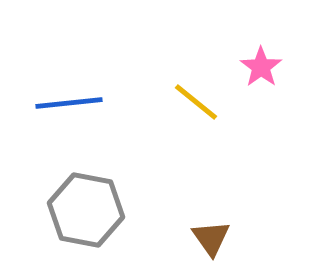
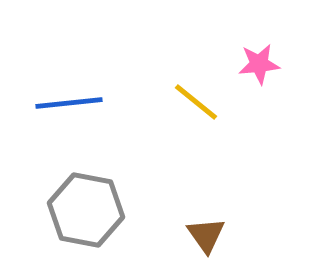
pink star: moved 2 px left, 3 px up; rotated 30 degrees clockwise
brown triangle: moved 5 px left, 3 px up
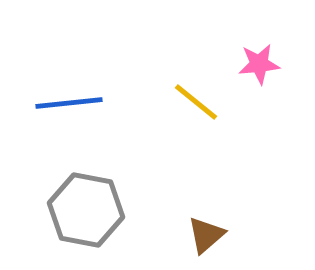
brown triangle: rotated 24 degrees clockwise
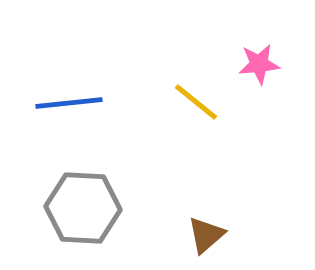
gray hexagon: moved 3 px left, 2 px up; rotated 8 degrees counterclockwise
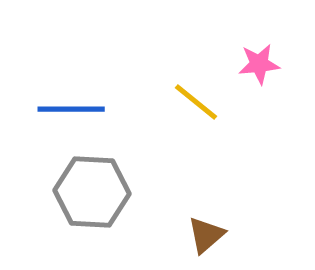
blue line: moved 2 px right, 6 px down; rotated 6 degrees clockwise
gray hexagon: moved 9 px right, 16 px up
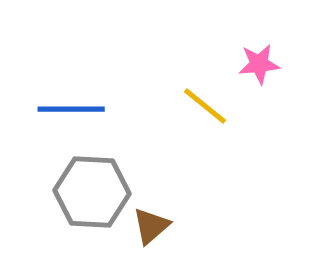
yellow line: moved 9 px right, 4 px down
brown triangle: moved 55 px left, 9 px up
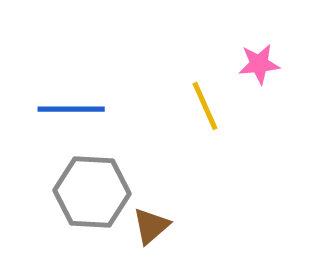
yellow line: rotated 27 degrees clockwise
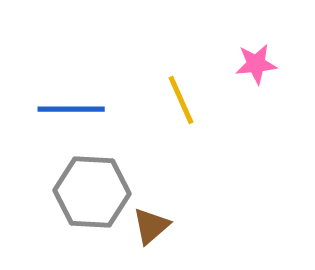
pink star: moved 3 px left
yellow line: moved 24 px left, 6 px up
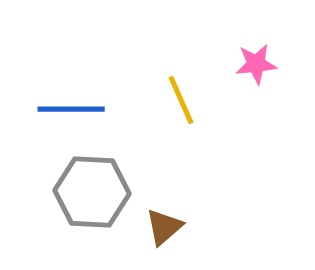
brown triangle: moved 13 px right, 1 px down
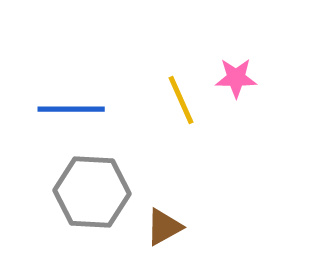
pink star: moved 20 px left, 14 px down; rotated 6 degrees clockwise
brown triangle: rotated 12 degrees clockwise
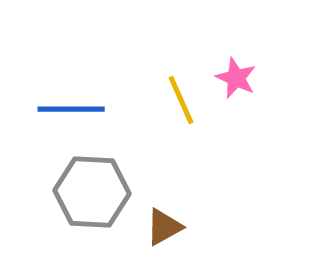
pink star: rotated 24 degrees clockwise
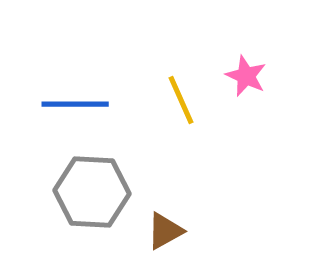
pink star: moved 10 px right, 2 px up
blue line: moved 4 px right, 5 px up
brown triangle: moved 1 px right, 4 px down
